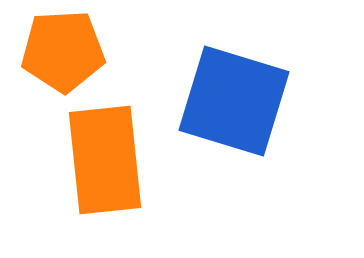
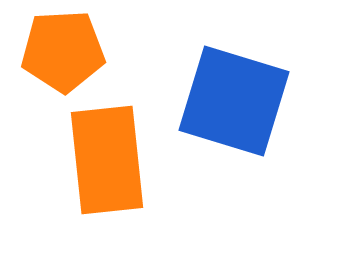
orange rectangle: moved 2 px right
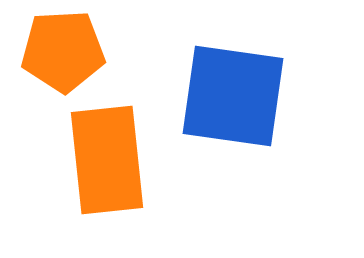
blue square: moved 1 px left, 5 px up; rotated 9 degrees counterclockwise
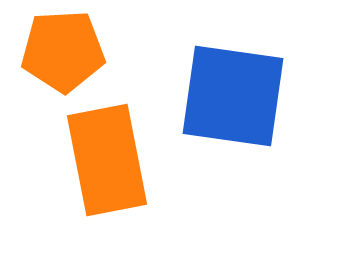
orange rectangle: rotated 5 degrees counterclockwise
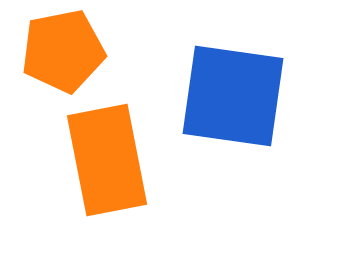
orange pentagon: rotated 8 degrees counterclockwise
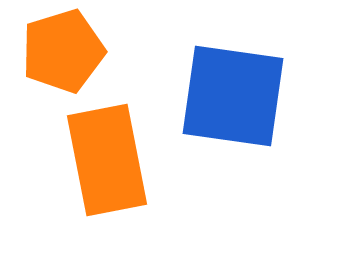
orange pentagon: rotated 6 degrees counterclockwise
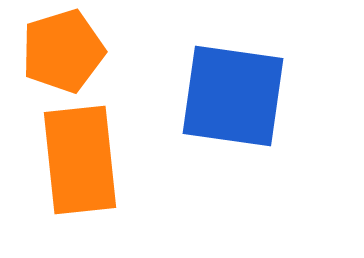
orange rectangle: moved 27 px left; rotated 5 degrees clockwise
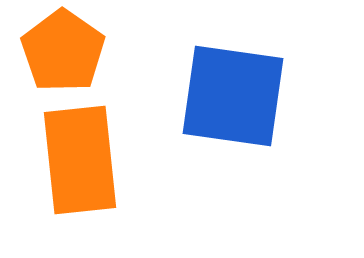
orange pentagon: rotated 20 degrees counterclockwise
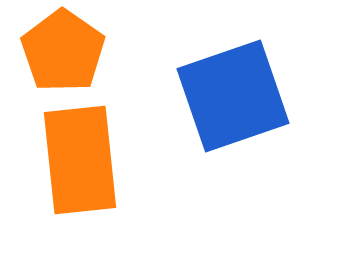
blue square: rotated 27 degrees counterclockwise
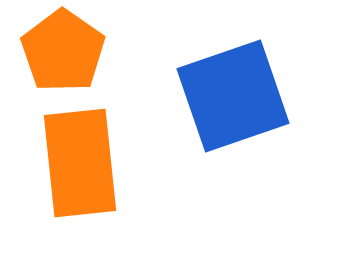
orange rectangle: moved 3 px down
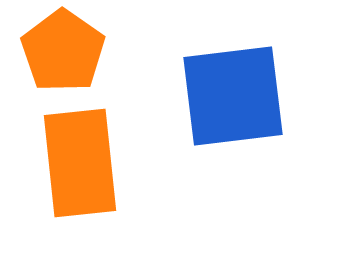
blue square: rotated 12 degrees clockwise
